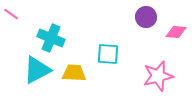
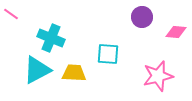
purple circle: moved 4 px left
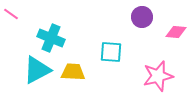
cyan square: moved 3 px right, 2 px up
yellow trapezoid: moved 1 px left, 1 px up
